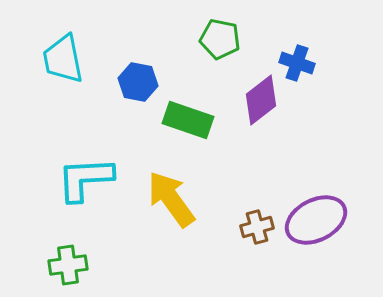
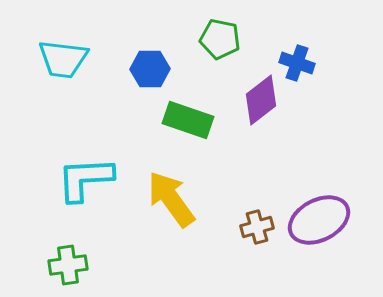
cyan trapezoid: rotated 72 degrees counterclockwise
blue hexagon: moved 12 px right, 13 px up; rotated 12 degrees counterclockwise
purple ellipse: moved 3 px right
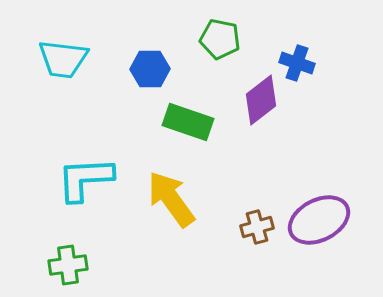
green rectangle: moved 2 px down
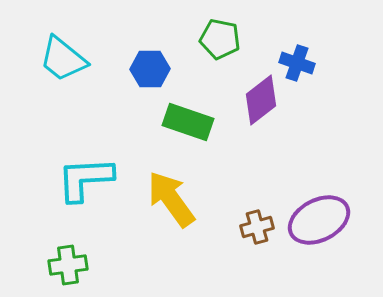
cyan trapezoid: rotated 32 degrees clockwise
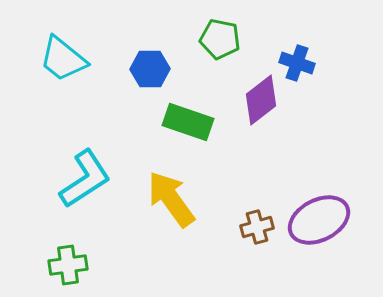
cyan L-shape: rotated 150 degrees clockwise
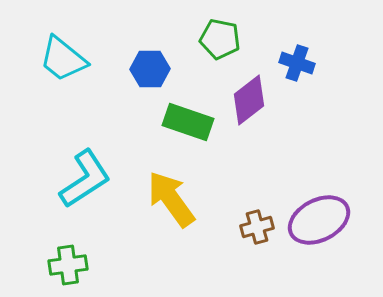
purple diamond: moved 12 px left
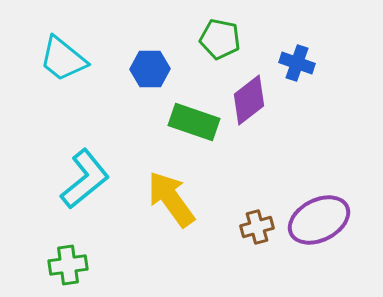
green rectangle: moved 6 px right
cyan L-shape: rotated 6 degrees counterclockwise
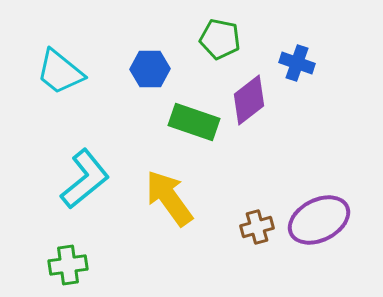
cyan trapezoid: moved 3 px left, 13 px down
yellow arrow: moved 2 px left, 1 px up
